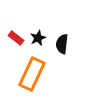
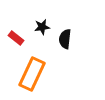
black star: moved 4 px right, 11 px up; rotated 14 degrees clockwise
black semicircle: moved 3 px right, 5 px up
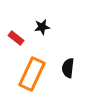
black semicircle: moved 3 px right, 29 px down
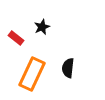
black star: rotated 14 degrees counterclockwise
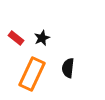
black star: moved 11 px down
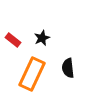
red rectangle: moved 3 px left, 2 px down
black semicircle: rotated 12 degrees counterclockwise
